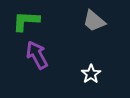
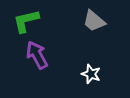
green L-shape: rotated 16 degrees counterclockwise
white star: rotated 18 degrees counterclockwise
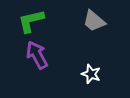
green L-shape: moved 5 px right
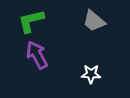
white star: rotated 18 degrees counterclockwise
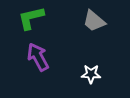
green L-shape: moved 3 px up
purple arrow: moved 1 px right, 2 px down
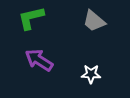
purple arrow: moved 1 px right, 3 px down; rotated 28 degrees counterclockwise
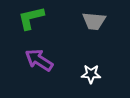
gray trapezoid: rotated 35 degrees counterclockwise
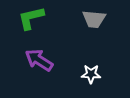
gray trapezoid: moved 2 px up
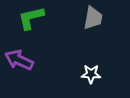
gray trapezoid: moved 1 px left, 1 px up; rotated 85 degrees counterclockwise
purple arrow: moved 20 px left; rotated 8 degrees counterclockwise
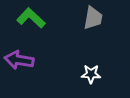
green L-shape: rotated 56 degrees clockwise
purple arrow: rotated 16 degrees counterclockwise
